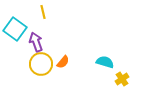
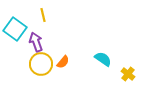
yellow line: moved 3 px down
cyan semicircle: moved 2 px left, 3 px up; rotated 18 degrees clockwise
yellow cross: moved 6 px right, 5 px up; rotated 16 degrees counterclockwise
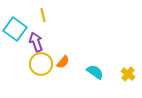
cyan semicircle: moved 8 px left, 13 px down
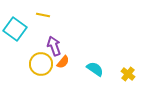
yellow line: rotated 64 degrees counterclockwise
purple arrow: moved 18 px right, 4 px down
cyan semicircle: moved 3 px up
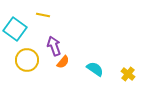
yellow circle: moved 14 px left, 4 px up
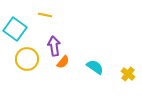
yellow line: moved 2 px right
purple arrow: rotated 12 degrees clockwise
yellow circle: moved 1 px up
cyan semicircle: moved 2 px up
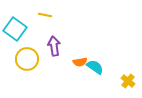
orange semicircle: moved 17 px right; rotated 40 degrees clockwise
yellow cross: moved 7 px down
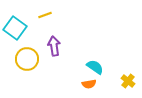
yellow line: rotated 32 degrees counterclockwise
cyan square: moved 1 px up
orange semicircle: moved 9 px right, 22 px down
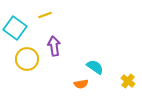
orange semicircle: moved 8 px left
